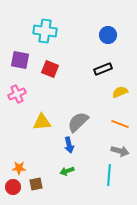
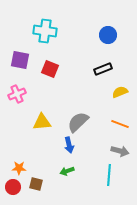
brown square: rotated 24 degrees clockwise
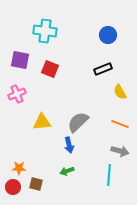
yellow semicircle: rotated 98 degrees counterclockwise
